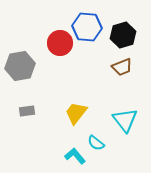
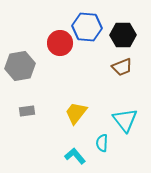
black hexagon: rotated 15 degrees clockwise
cyan semicircle: moved 6 px right; rotated 54 degrees clockwise
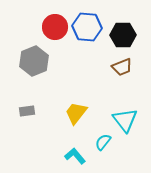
red circle: moved 5 px left, 16 px up
gray hexagon: moved 14 px right, 5 px up; rotated 12 degrees counterclockwise
cyan semicircle: moved 1 px right, 1 px up; rotated 36 degrees clockwise
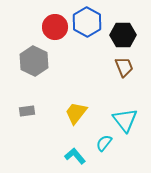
blue hexagon: moved 5 px up; rotated 24 degrees clockwise
gray hexagon: rotated 12 degrees counterclockwise
brown trapezoid: moved 2 px right; rotated 90 degrees counterclockwise
cyan semicircle: moved 1 px right, 1 px down
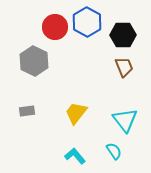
cyan semicircle: moved 10 px right, 8 px down; rotated 108 degrees clockwise
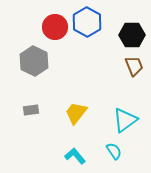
black hexagon: moved 9 px right
brown trapezoid: moved 10 px right, 1 px up
gray rectangle: moved 4 px right, 1 px up
cyan triangle: rotated 32 degrees clockwise
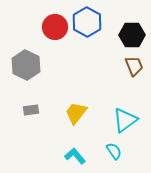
gray hexagon: moved 8 px left, 4 px down
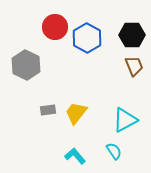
blue hexagon: moved 16 px down
gray rectangle: moved 17 px right
cyan triangle: rotated 8 degrees clockwise
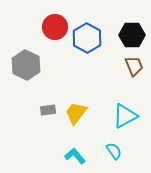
cyan triangle: moved 4 px up
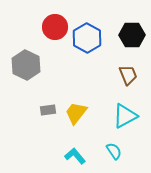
brown trapezoid: moved 6 px left, 9 px down
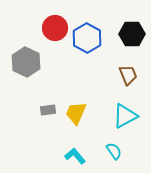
red circle: moved 1 px down
black hexagon: moved 1 px up
gray hexagon: moved 3 px up
yellow trapezoid: rotated 15 degrees counterclockwise
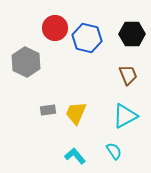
blue hexagon: rotated 16 degrees counterclockwise
